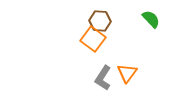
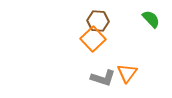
brown hexagon: moved 2 px left
orange square: rotated 10 degrees clockwise
gray L-shape: rotated 105 degrees counterclockwise
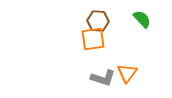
green semicircle: moved 9 px left
orange square: rotated 35 degrees clockwise
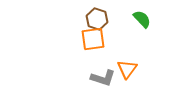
brown hexagon: moved 1 px left, 2 px up; rotated 15 degrees clockwise
orange triangle: moved 4 px up
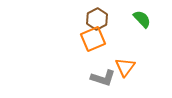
brown hexagon: rotated 15 degrees clockwise
orange square: rotated 15 degrees counterclockwise
orange triangle: moved 2 px left, 2 px up
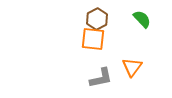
orange square: rotated 30 degrees clockwise
orange triangle: moved 7 px right
gray L-shape: moved 2 px left; rotated 30 degrees counterclockwise
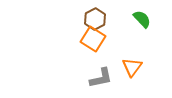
brown hexagon: moved 2 px left
orange square: rotated 25 degrees clockwise
